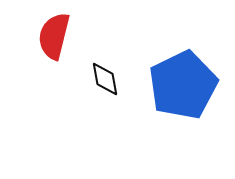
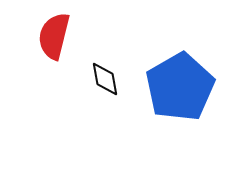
blue pentagon: moved 3 px left, 2 px down; rotated 4 degrees counterclockwise
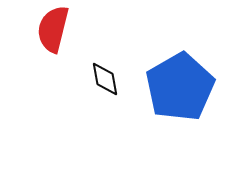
red semicircle: moved 1 px left, 7 px up
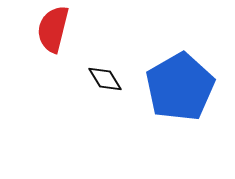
black diamond: rotated 21 degrees counterclockwise
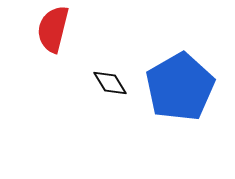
black diamond: moved 5 px right, 4 px down
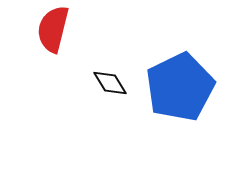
blue pentagon: rotated 4 degrees clockwise
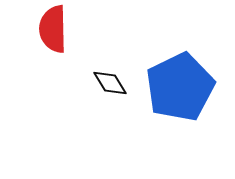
red semicircle: rotated 15 degrees counterclockwise
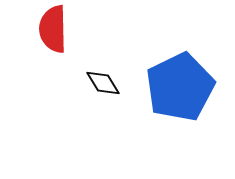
black diamond: moved 7 px left
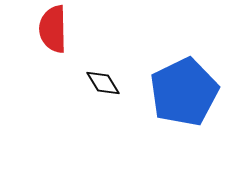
blue pentagon: moved 4 px right, 5 px down
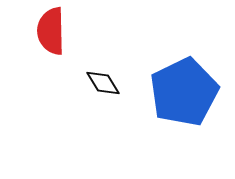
red semicircle: moved 2 px left, 2 px down
